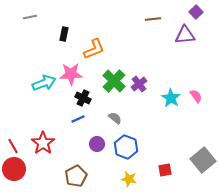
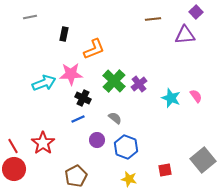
cyan star: rotated 12 degrees counterclockwise
purple circle: moved 4 px up
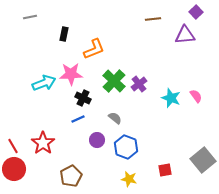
brown pentagon: moved 5 px left
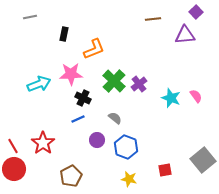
cyan arrow: moved 5 px left, 1 px down
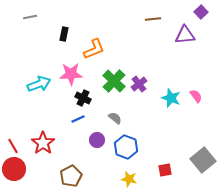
purple square: moved 5 px right
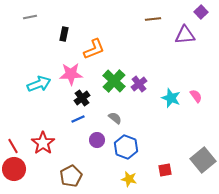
black cross: moved 1 px left; rotated 28 degrees clockwise
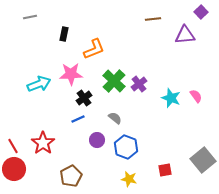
black cross: moved 2 px right
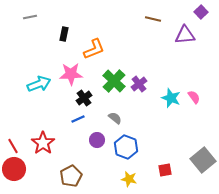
brown line: rotated 21 degrees clockwise
pink semicircle: moved 2 px left, 1 px down
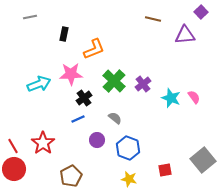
purple cross: moved 4 px right
blue hexagon: moved 2 px right, 1 px down
